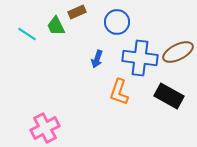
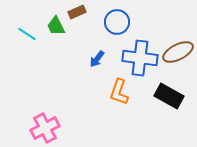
blue arrow: rotated 18 degrees clockwise
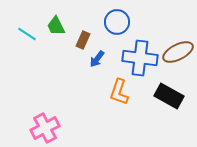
brown rectangle: moved 6 px right, 28 px down; rotated 42 degrees counterclockwise
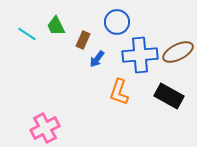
blue cross: moved 3 px up; rotated 12 degrees counterclockwise
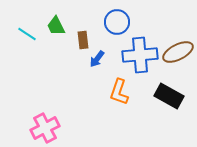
brown rectangle: rotated 30 degrees counterclockwise
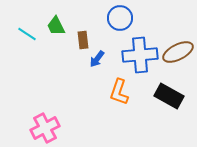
blue circle: moved 3 px right, 4 px up
